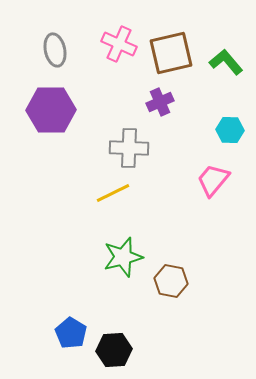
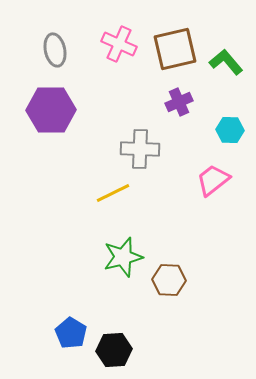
brown square: moved 4 px right, 4 px up
purple cross: moved 19 px right
gray cross: moved 11 px right, 1 px down
pink trapezoid: rotated 12 degrees clockwise
brown hexagon: moved 2 px left, 1 px up; rotated 8 degrees counterclockwise
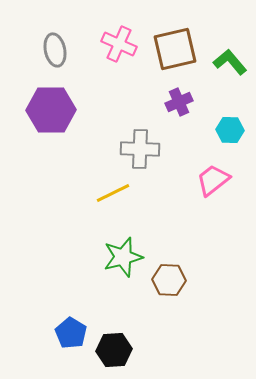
green L-shape: moved 4 px right
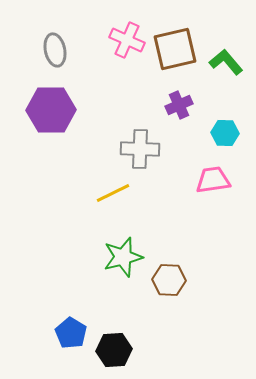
pink cross: moved 8 px right, 4 px up
green L-shape: moved 4 px left
purple cross: moved 3 px down
cyan hexagon: moved 5 px left, 3 px down
pink trapezoid: rotated 30 degrees clockwise
